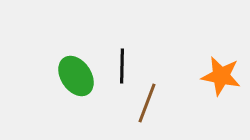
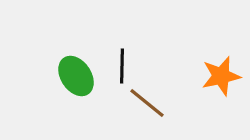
orange star: rotated 24 degrees counterclockwise
brown line: rotated 72 degrees counterclockwise
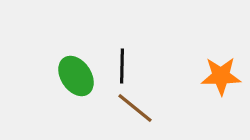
orange star: rotated 12 degrees clockwise
brown line: moved 12 px left, 5 px down
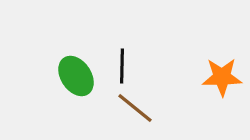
orange star: moved 1 px right, 1 px down
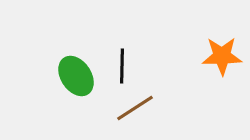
orange star: moved 21 px up
brown line: rotated 72 degrees counterclockwise
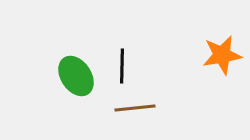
orange star: moved 1 px up; rotated 9 degrees counterclockwise
brown line: rotated 27 degrees clockwise
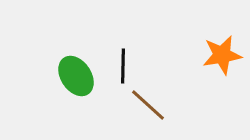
black line: moved 1 px right
brown line: moved 13 px right, 3 px up; rotated 48 degrees clockwise
